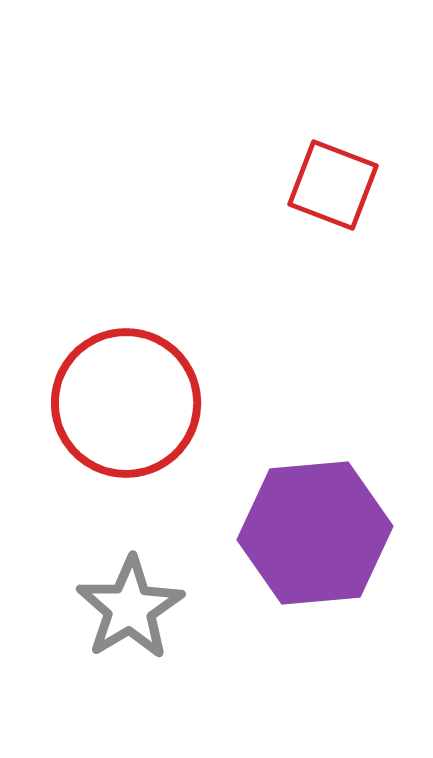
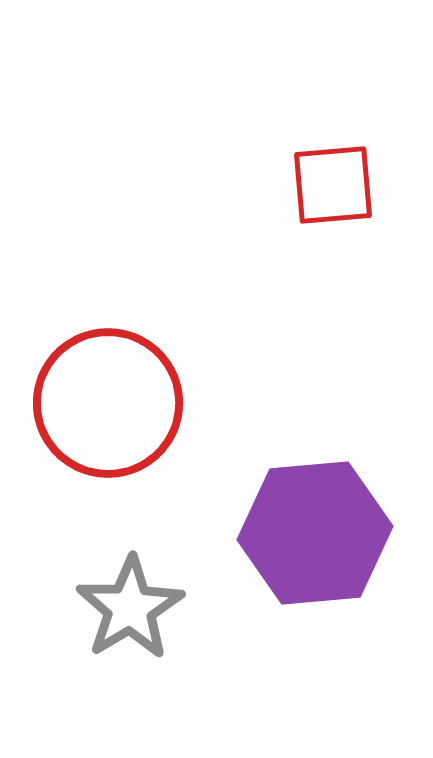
red square: rotated 26 degrees counterclockwise
red circle: moved 18 px left
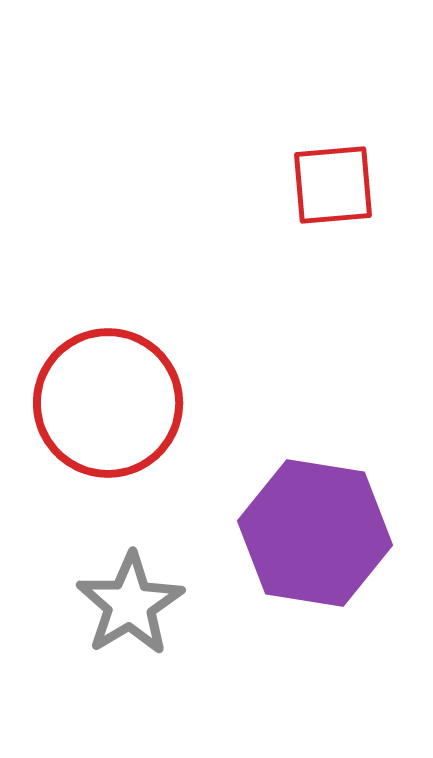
purple hexagon: rotated 14 degrees clockwise
gray star: moved 4 px up
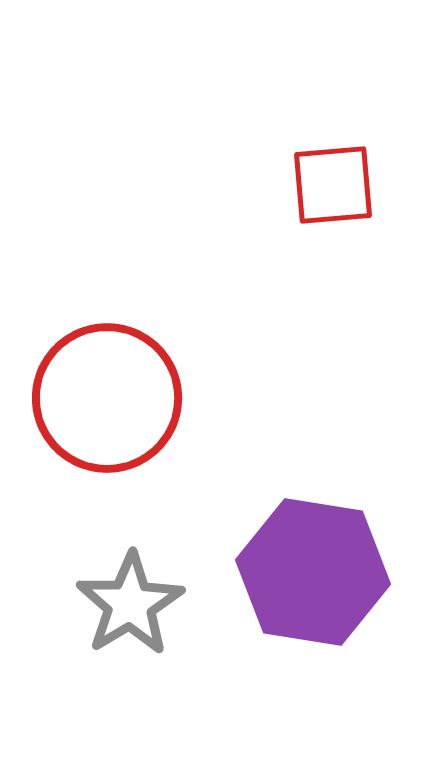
red circle: moved 1 px left, 5 px up
purple hexagon: moved 2 px left, 39 px down
